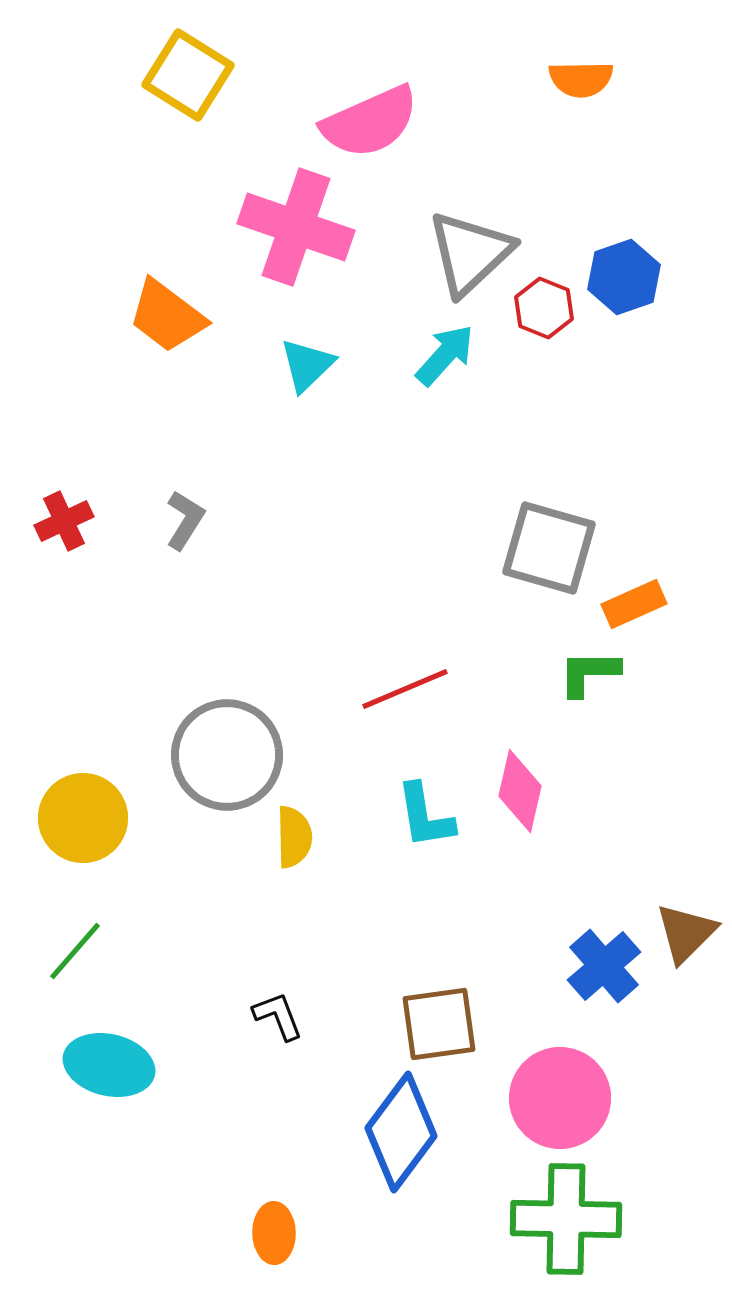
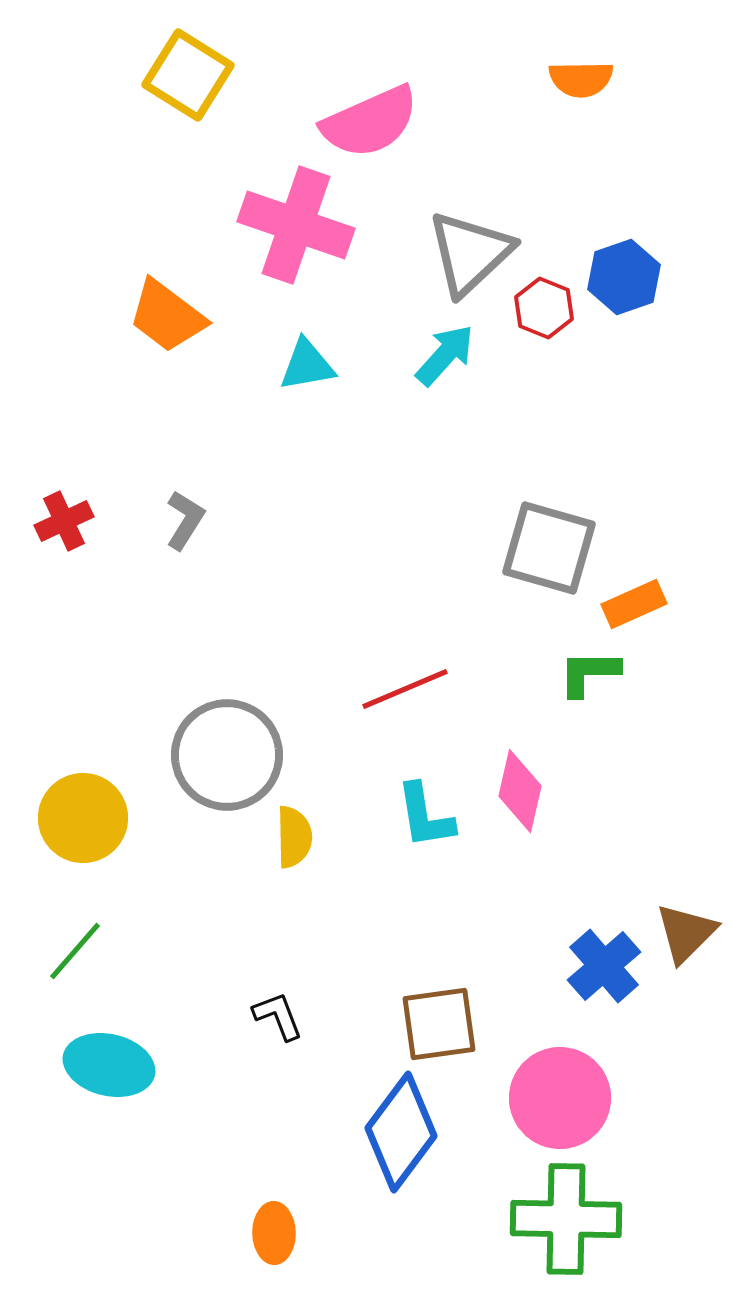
pink cross: moved 2 px up
cyan triangle: rotated 34 degrees clockwise
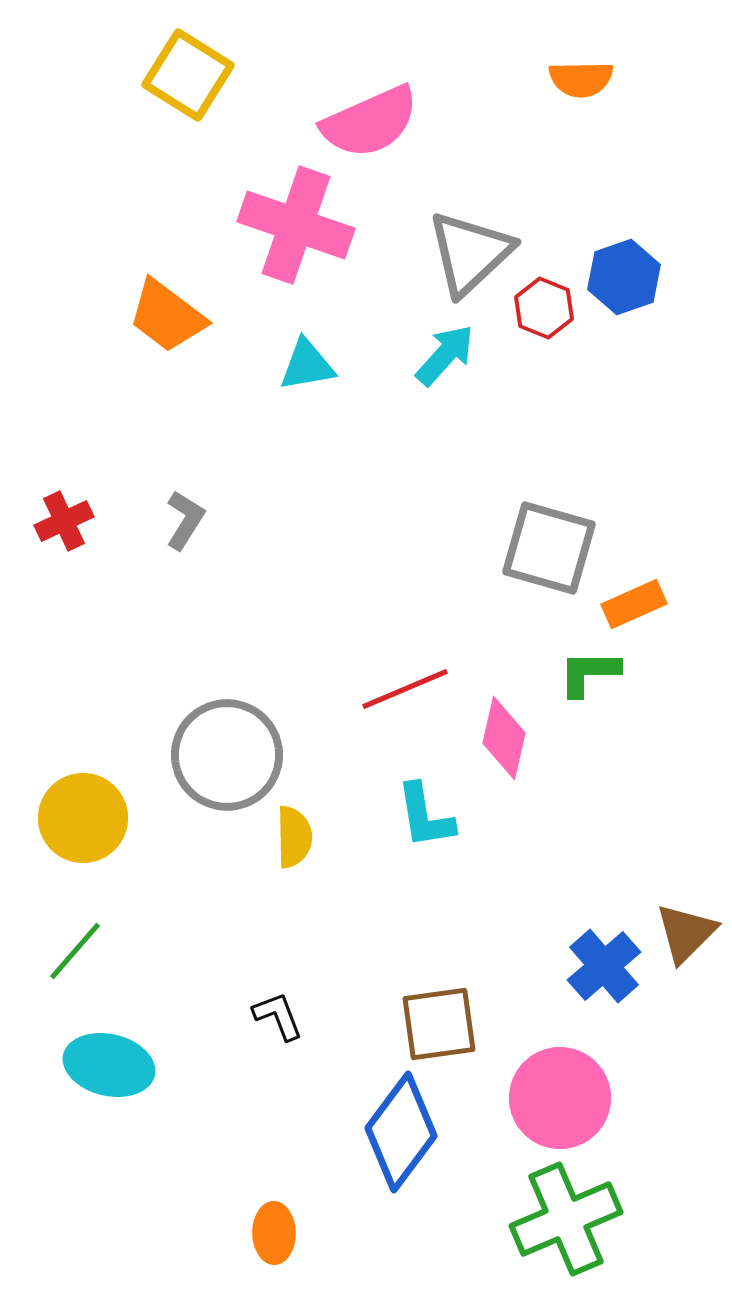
pink diamond: moved 16 px left, 53 px up
green cross: rotated 24 degrees counterclockwise
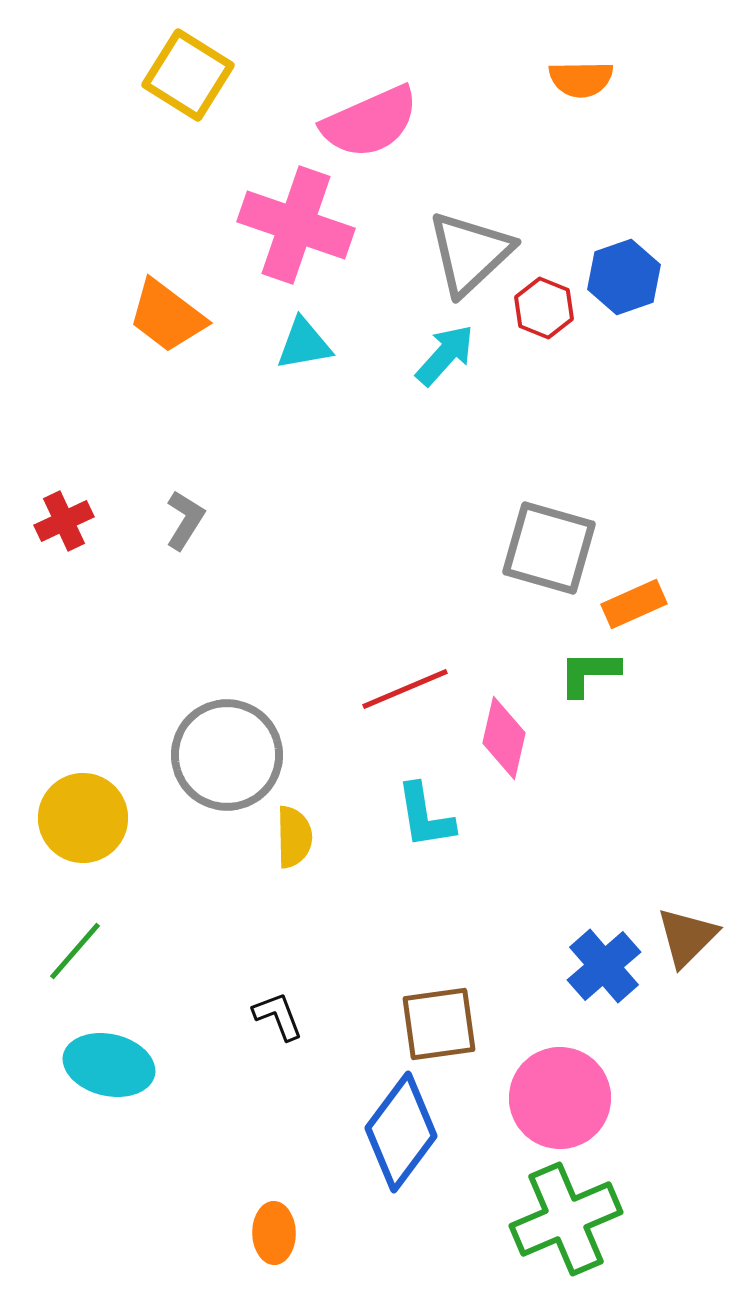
cyan triangle: moved 3 px left, 21 px up
brown triangle: moved 1 px right, 4 px down
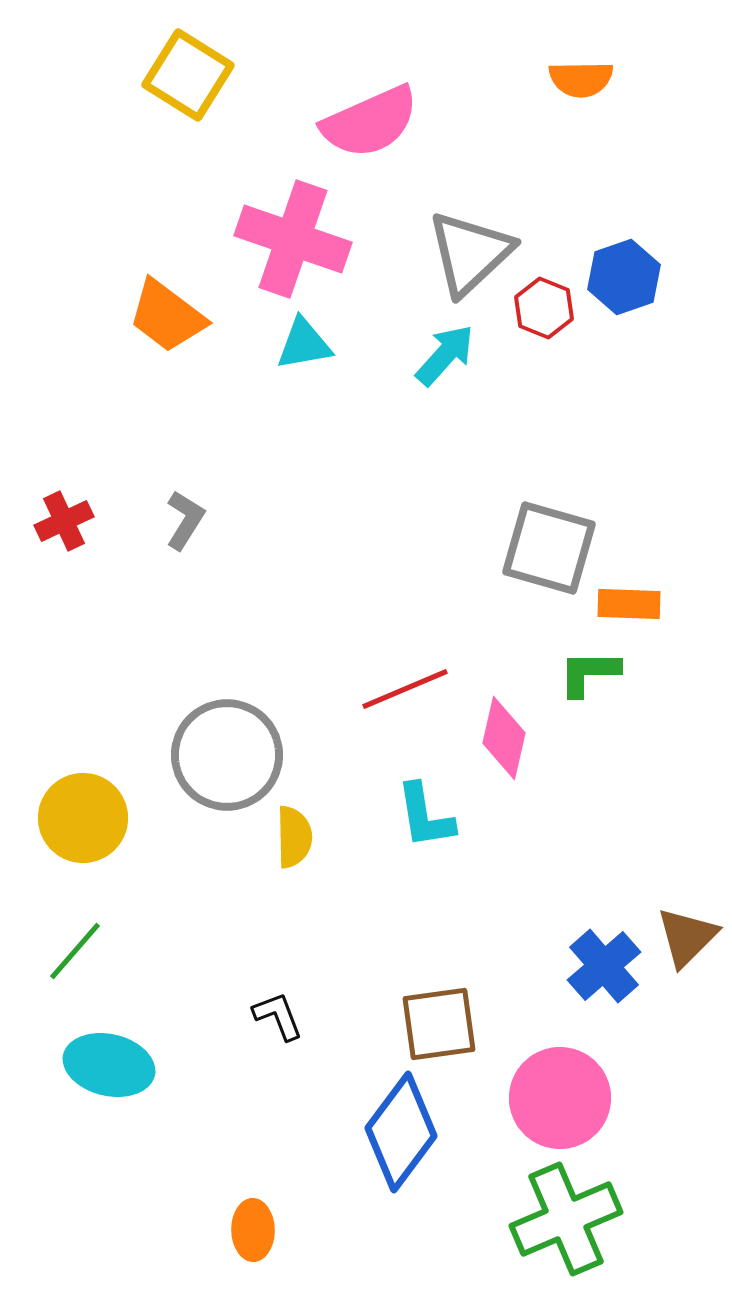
pink cross: moved 3 px left, 14 px down
orange rectangle: moved 5 px left; rotated 26 degrees clockwise
orange ellipse: moved 21 px left, 3 px up
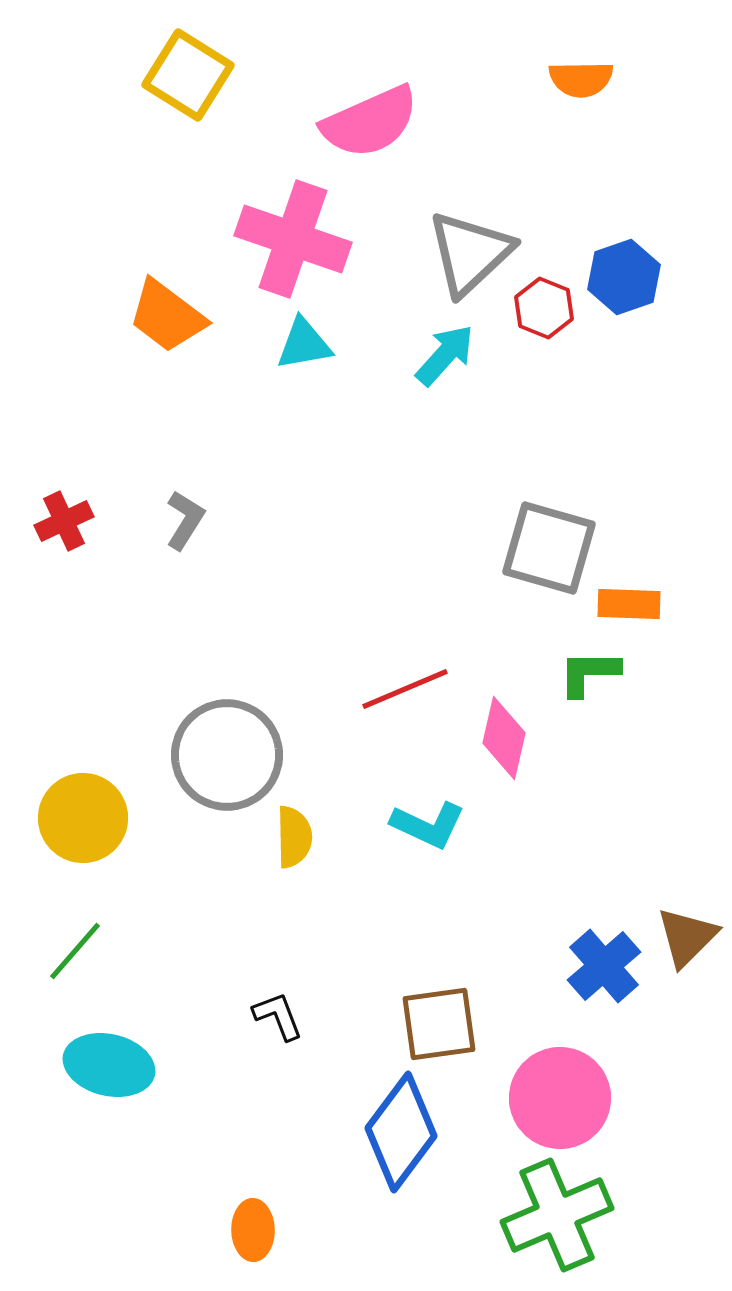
cyan L-shape: moved 3 px right, 9 px down; rotated 56 degrees counterclockwise
green cross: moved 9 px left, 4 px up
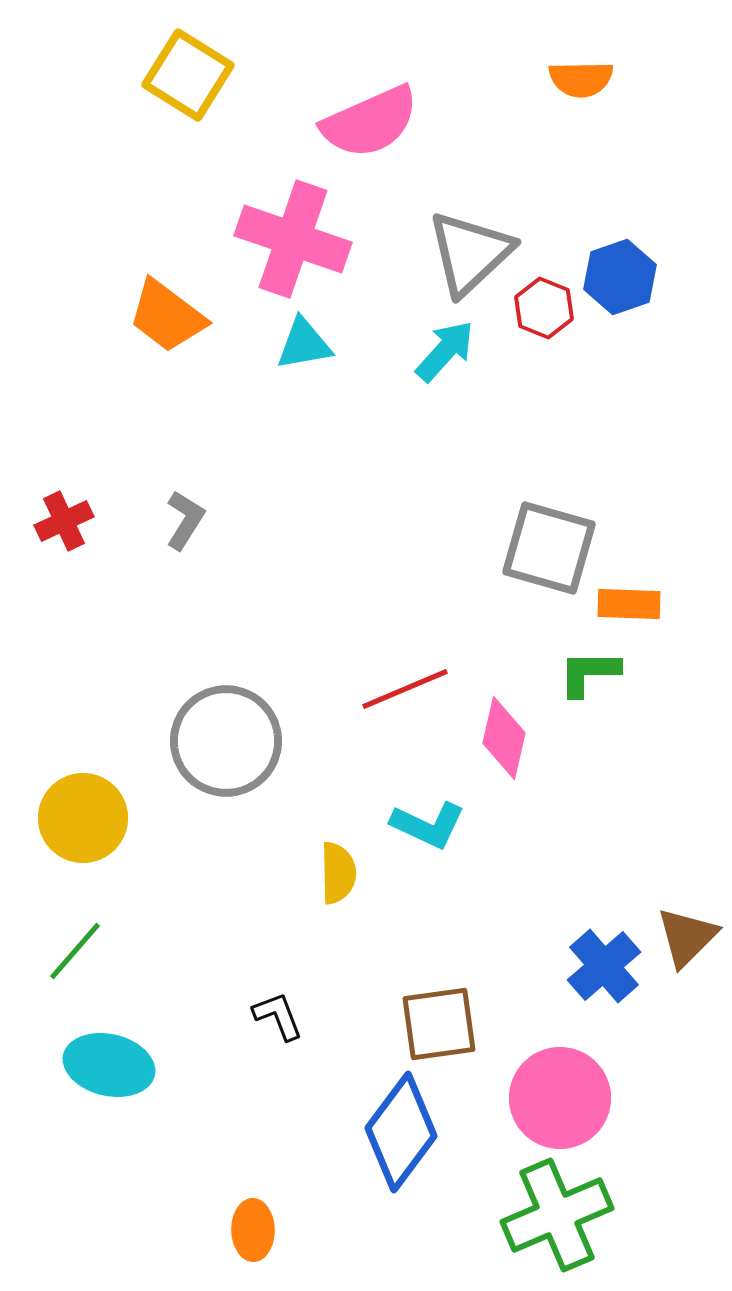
blue hexagon: moved 4 px left
cyan arrow: moved 4 px up
gray circle: moved 1 px left, 14 px up
yellow semicircle: moved 44 px right, 36 px down
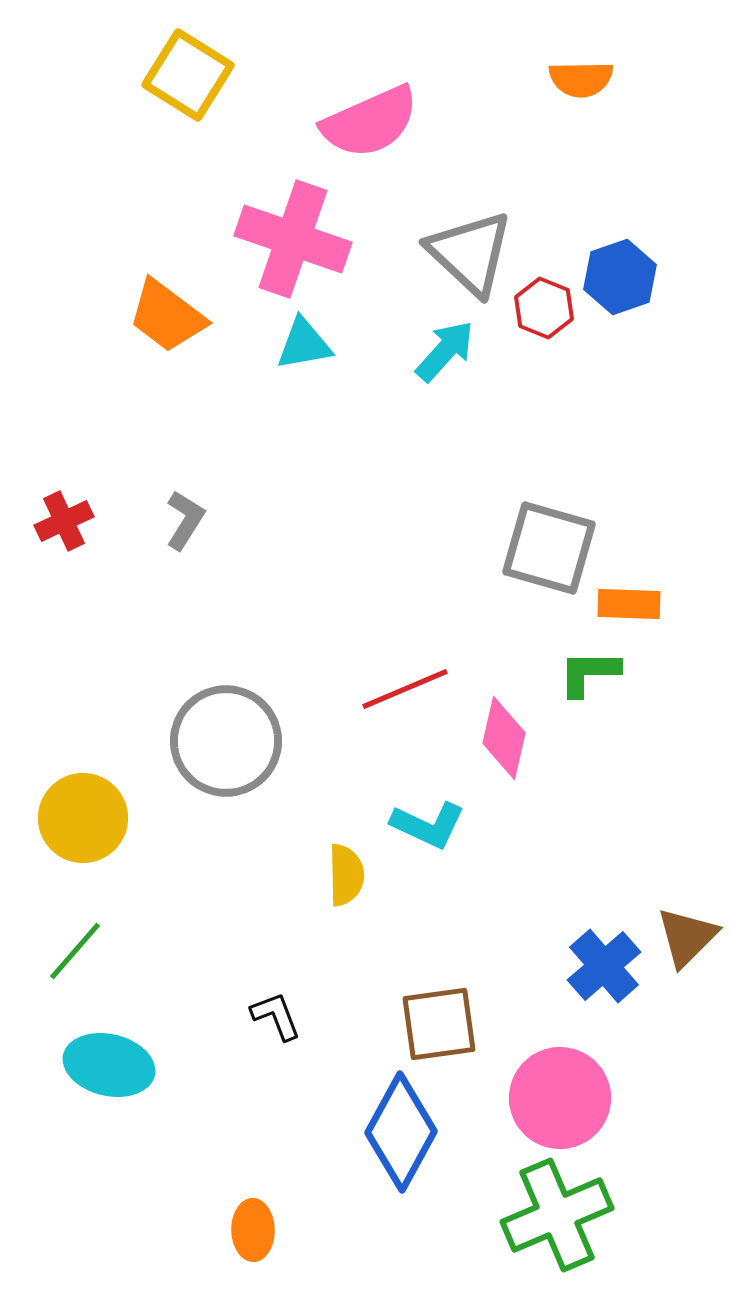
gray triangle: rotated 34 degrees counterclockwise
yellow semicircle: moved 8 px right, 2 px down
black L-shape: moved 2 px left
blue diamond: rotated 8 degrees counterclockwise
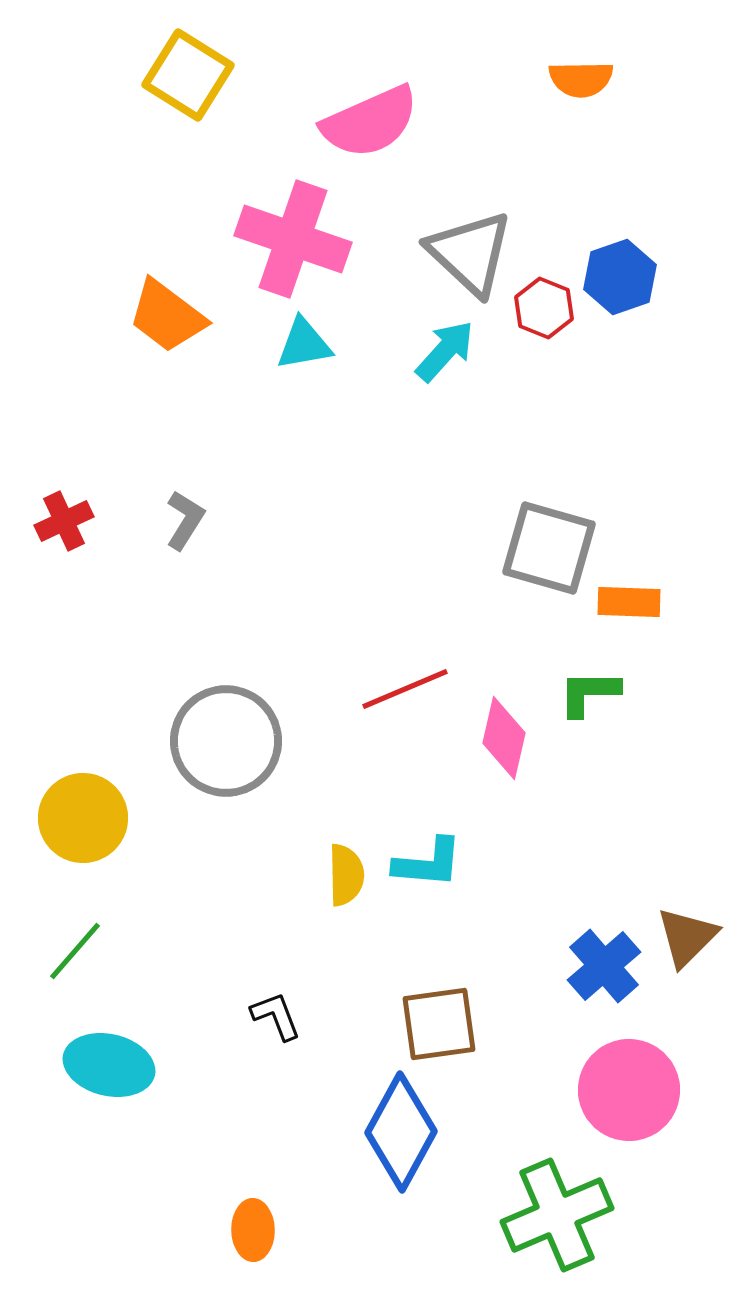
orange rectangle: moved 2 px up
green L-shape: moved 20 px down
cyan L-shape: moved 38 px down; rotated 20 degrees counterclockwise
pink circle: moved 69 px right, 8 px up
